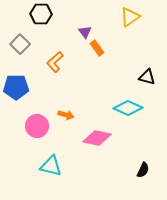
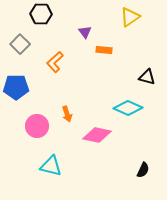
orange rectangle: moved 7 px right, 2 px down; rotated 49 degrees counterclockwise
orange arrow: moved 1 px right, 1 px up; rotated 56 degrees clockwise
pink diamond: moved 3 px up
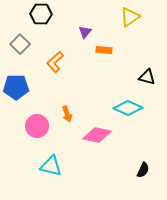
purple triangle: rotated 16 degrees clockwise
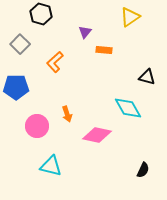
black hexagon: rotated 15 degrees clockwise
cyan diamond: rotated 36 degrees clockwise
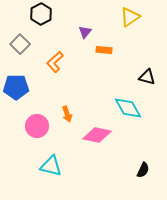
black hexagon: rotated 15 degrees clockwise
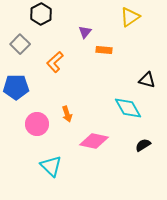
black triangle: moved 3 px down
pink circle: moved 2 px up
pink diamond: moved 3 px left, 6 px down
cyan triangle: rotated 30 degrees clockwise
black semicircle: moved 25 px up; rotated 147 degrees counterclockwise
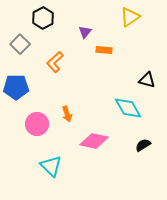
black hexagon: moved 2 px right, 4 px down
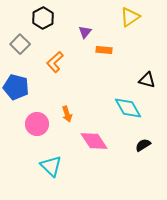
blue pentagon: rotated 15 degrees clockwise
pink diamond: rotated 44 degrees clockwise
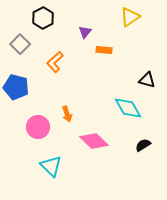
pink circle: moved 1 px right, 3 px down
pink diamond: rotated 12 degrees counterclockwise
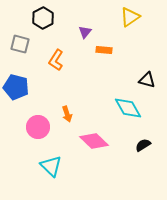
gray square: rotated 30 degrees counterclockwise
orange L-shape: moved 1 px right, 2 px up; rotated 15 degrees counterclockwise
